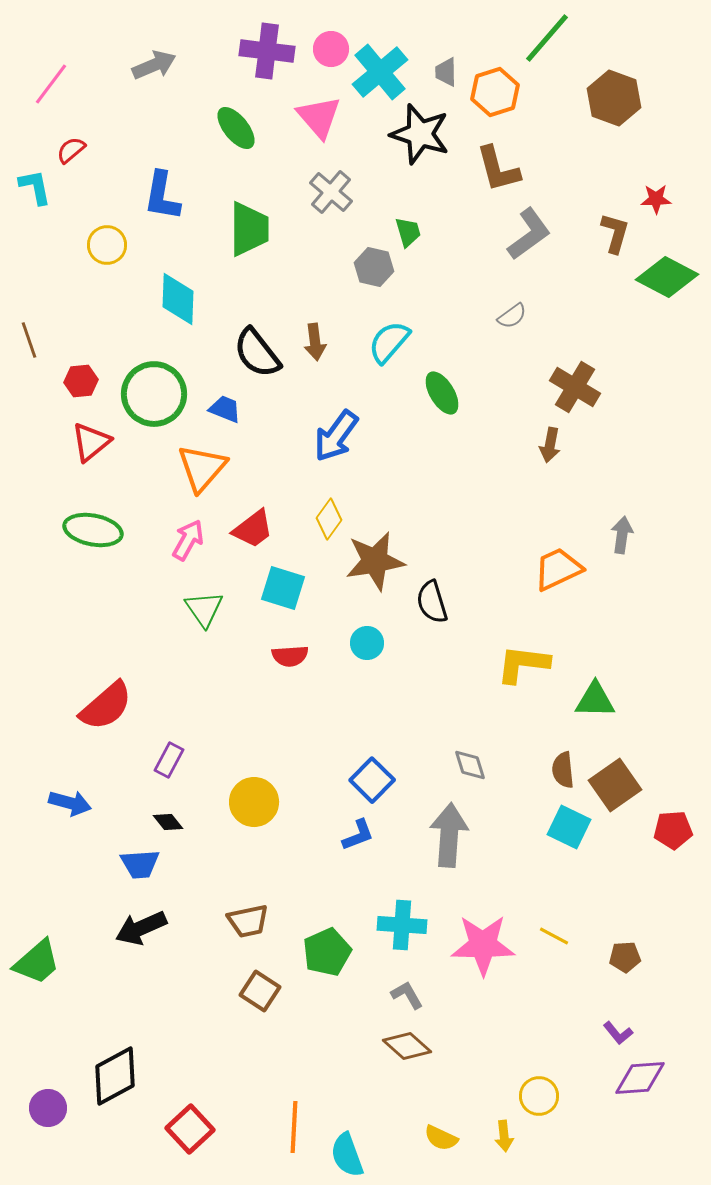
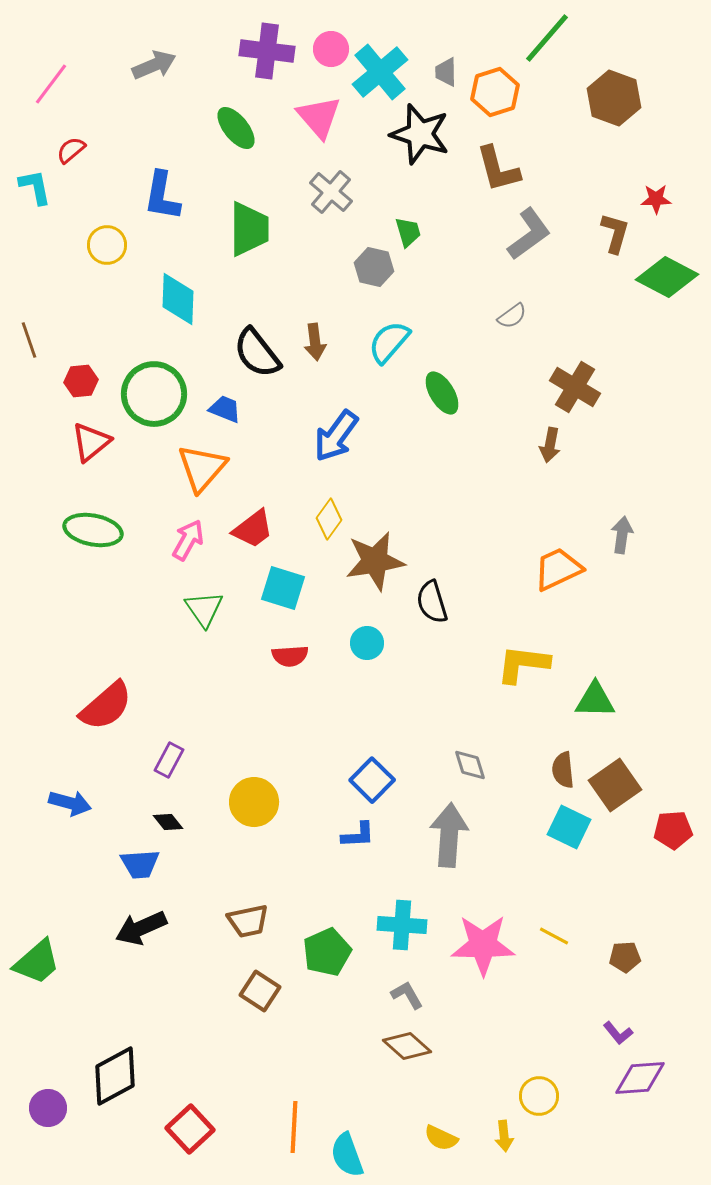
blue L-shape at (358, 835): rotated 18 degrees clockwise
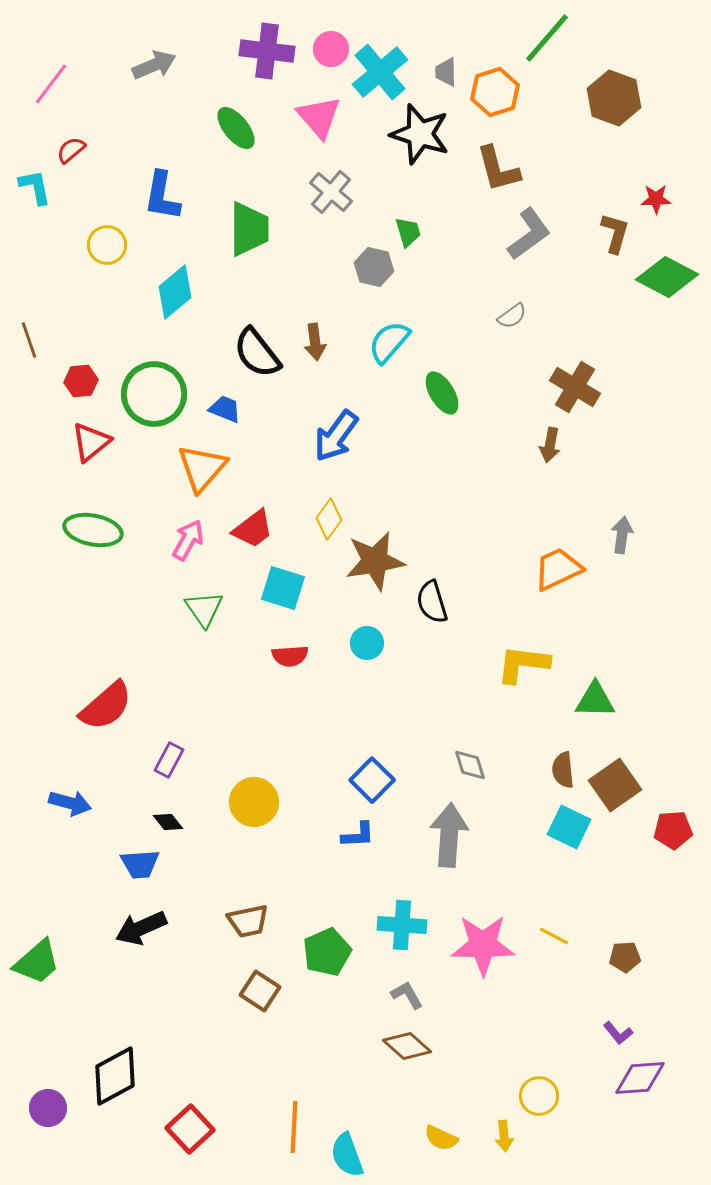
cyan diamond at (178, 299): moved 3 px left, 7 px up; rotated 48 degrees clockwise
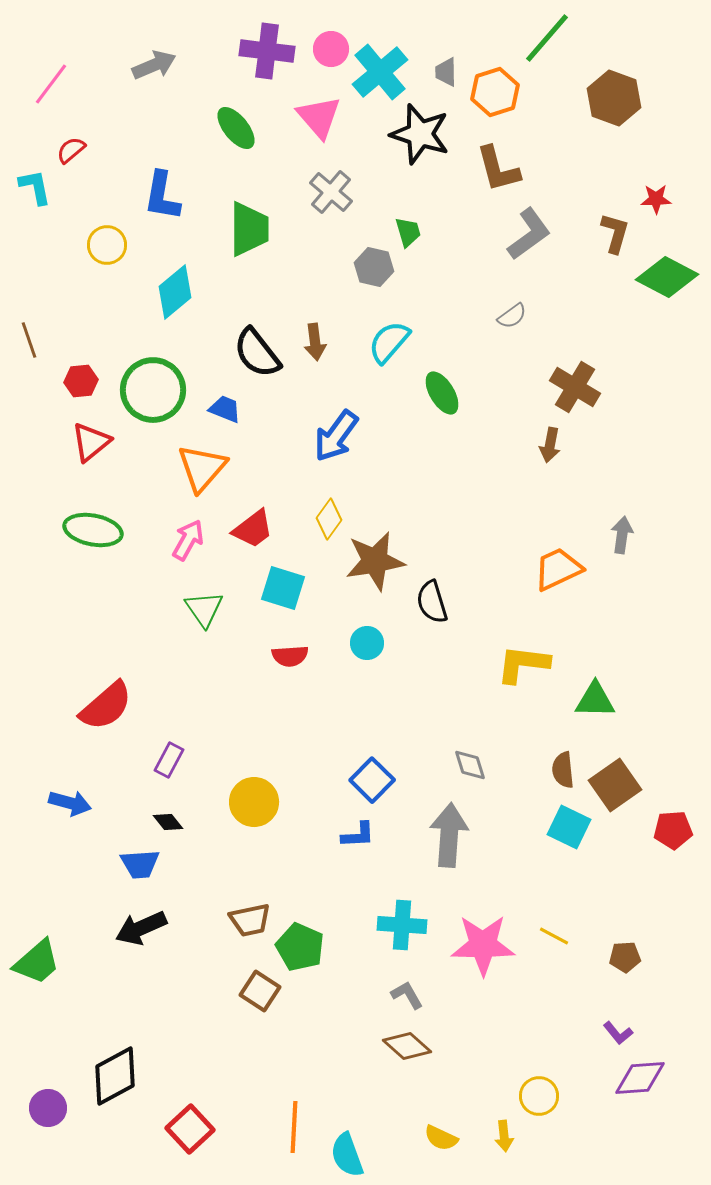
green circle at (154, 394): moved 1 px left, 4 px up
brown trapezoid at (248, 921): moved 2 px right, 1 px up
green pentagon at (327, 952): moved 27 px left, 5 px up; rotated 24 degrees counterclockwise
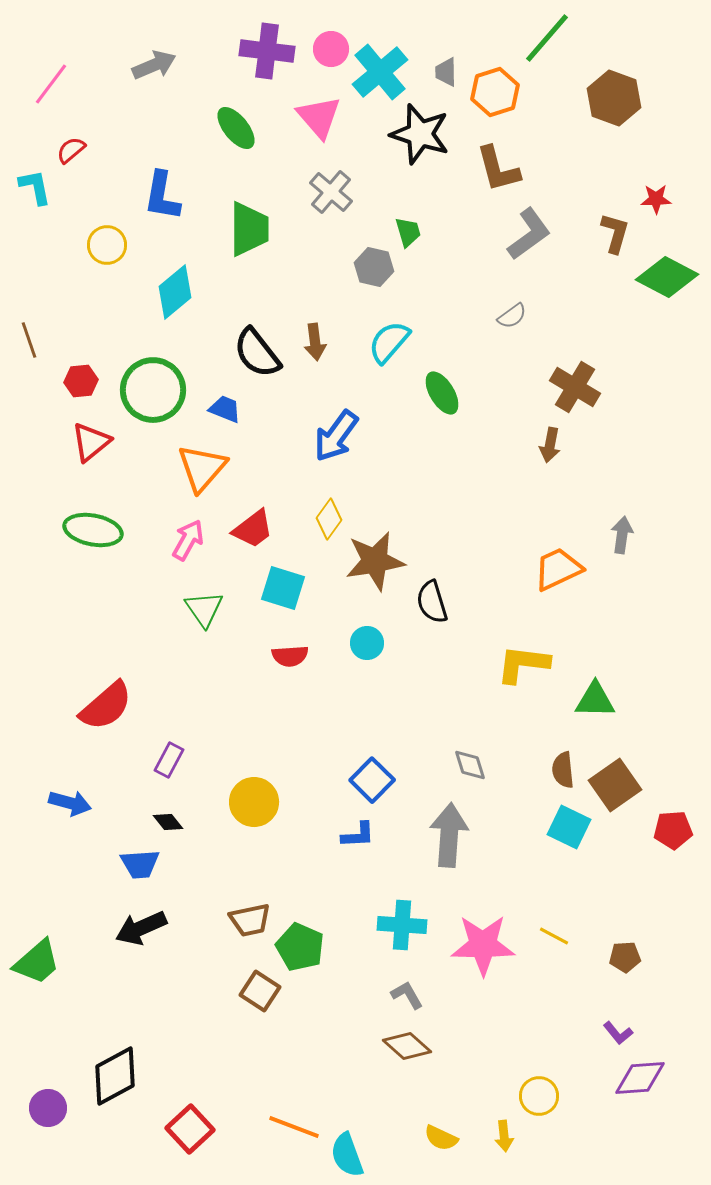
orange line at (294, 1127): rotated 72 degrees counterclockwise
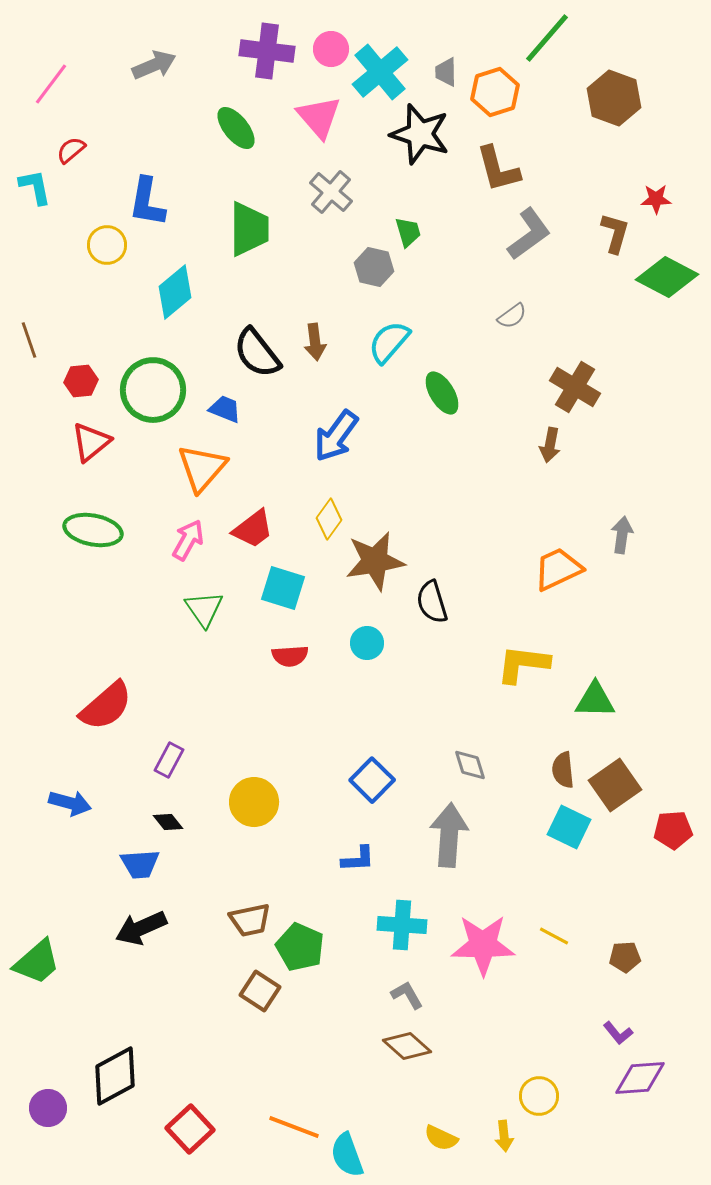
blue L-shape at (162, 196): moved 15 px left, 6 px down
blue L-shape at (358, 835): moved 24 px down
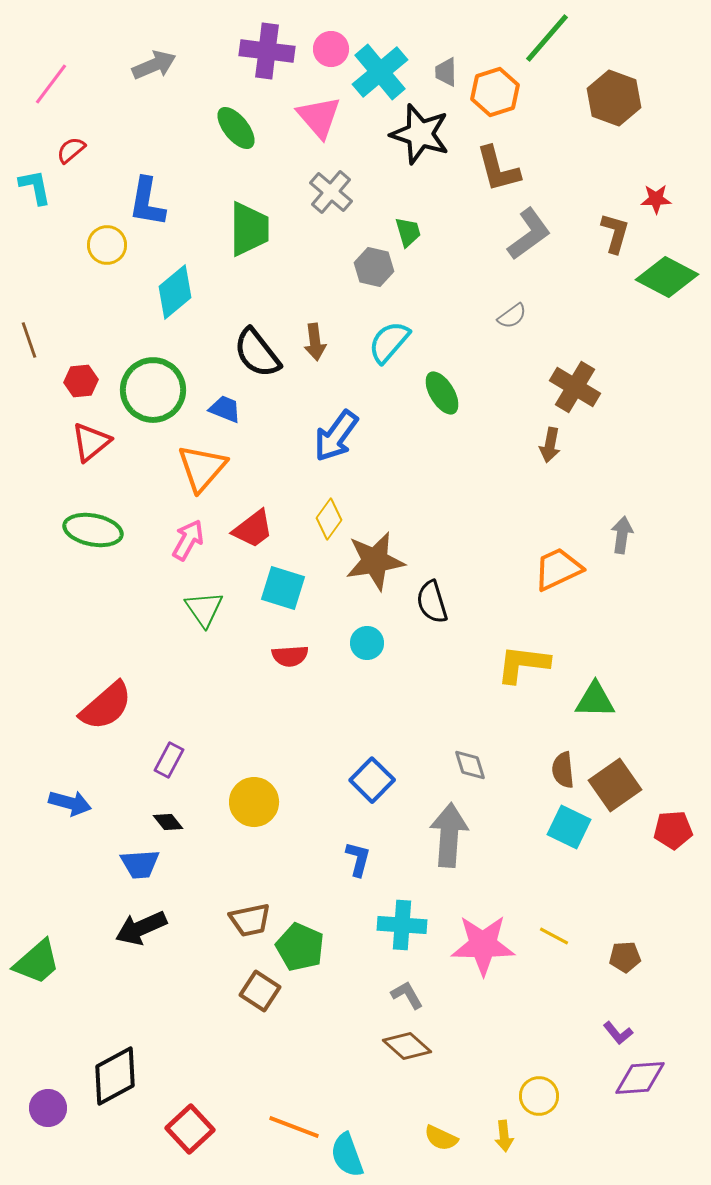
blue L-shape at (358, 859): rotated 72 degrees counterclockwise
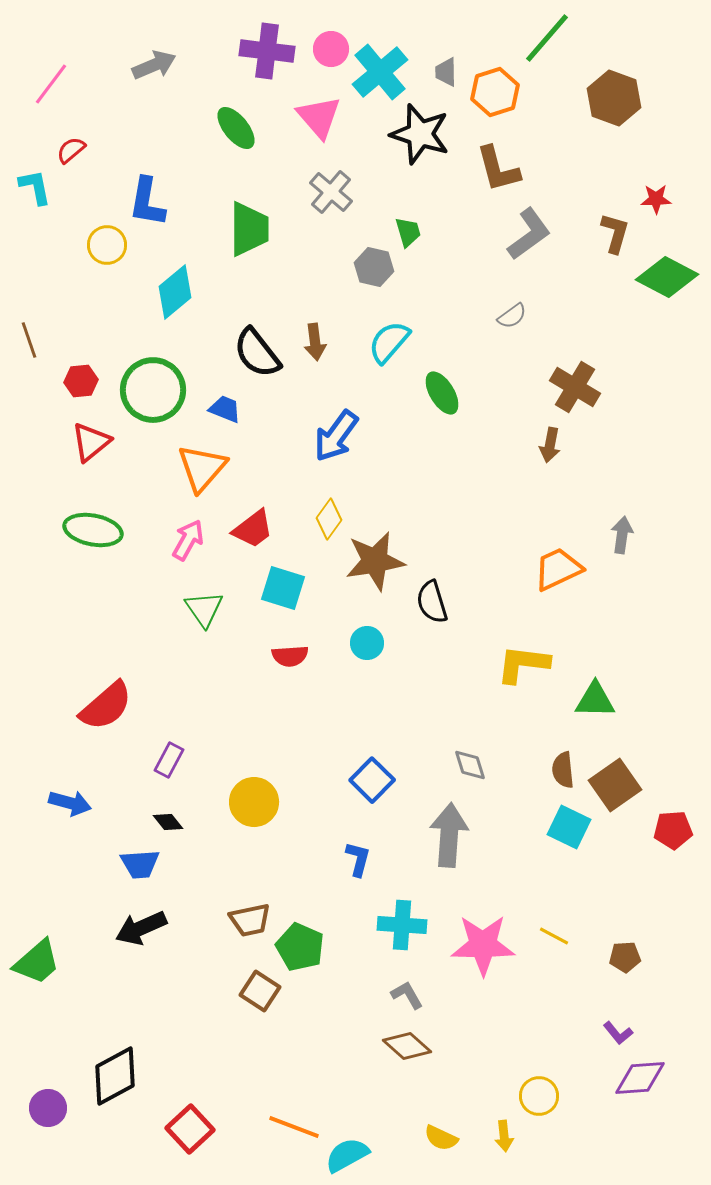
cyan semicircle at (347, 1155): rotated 81 degrees clockwise
